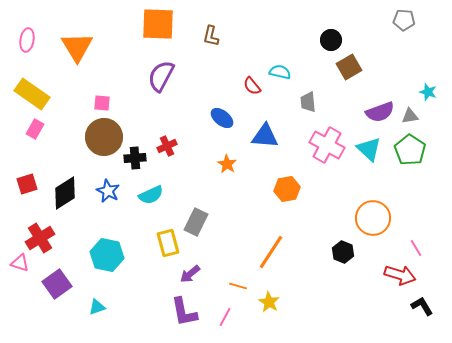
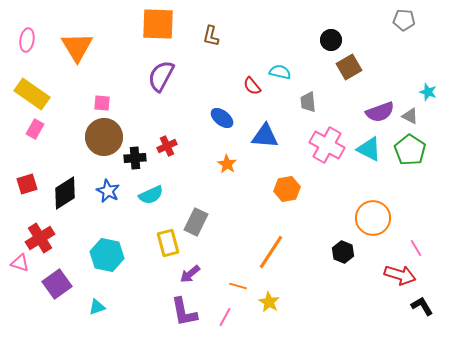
gray triangle at (410, 116): rotated 36 degrees clockwise
cyan triangle at (369, 149): rotated 16 degrees counterclockwise
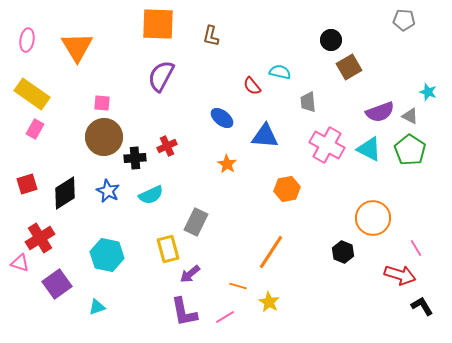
yellow rectangle at (168, 243): moved 6 px down
pink line at (225, 317): rotated 30 degrees clockwise
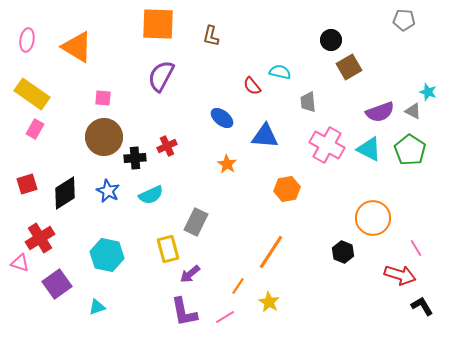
orange triangle at (77, 47): rotated 28 degrees counterclockwise
pink square at (102, 103): moved 1 px right, 5 px up
gray triangle at (410, 116): moved 3 px right, 5 px up
orange line at (238, 286): rotated 72 degrees counterclockwise
